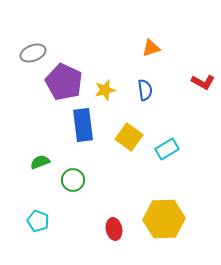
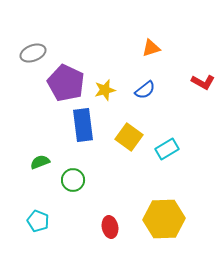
purple pentagon: moved 2 px right, 1 px down
blue semicircle: rotated 60 degrees clockwise
red ellipse: moved 4 px left, 2 px up
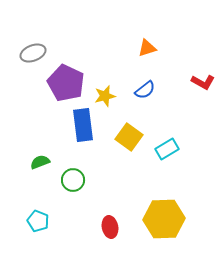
orange triangle: moved 4 px left
yellow star: moved 6 px down
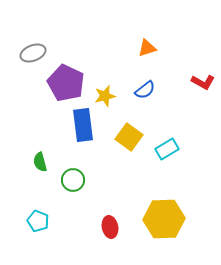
green semicircle: rotated 84 degrees counterclockwise
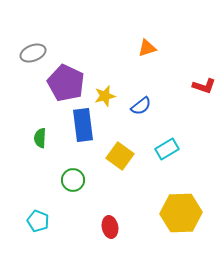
red L-shape: moved 1 px right, 4 px down; rotated 10 degrees counterclockwise
blue semicircle: moved 4 px left, 16 px down
yellow square: moved 9 px left, 19 px down
green semicircle: moved 24 px up; rotated 18 degrees clockwise
yellow hexagon: moved 17 px right, 6 px up
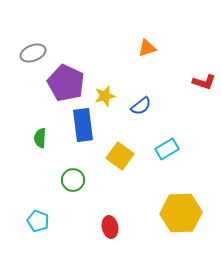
red L-shape: moved 4 px up
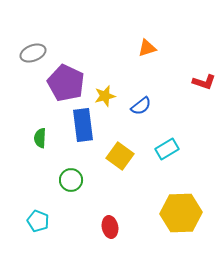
green circle: moved 2 px left
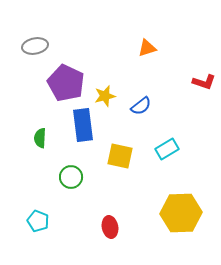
gray ellipse: moved 2 px right, 7 px up; rotated 10 degrees clockwise
yellow square: rotated 24 degrees counterclockwise
green circle: moved 3 px up
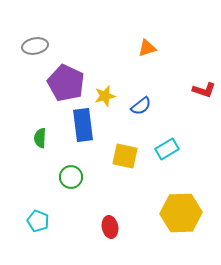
red L-shape: moved 8 px down
yellow square: moved 5 px right
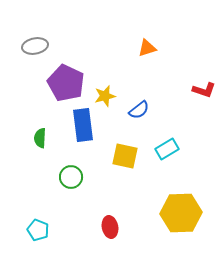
blue semicircle: moved 2 px left, 4 px down
cyan pentagon: moved 9 px down
